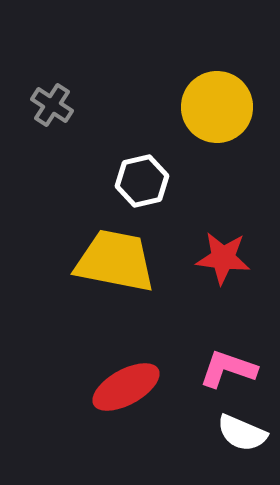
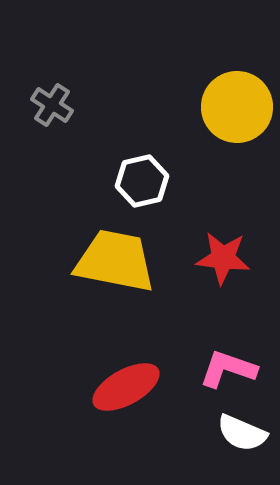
yellow circle: moved 20 px right
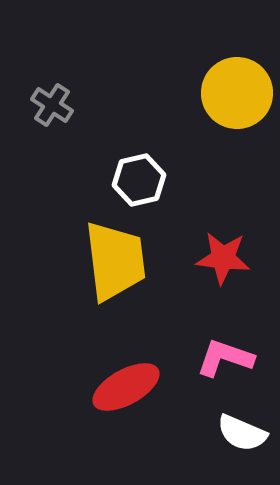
yellow circle: moved 14 px up
white hexagon: moved 3 px left, 1 px up
yellow trapezoid: rotated 72 degrees clockwise
pink L-shape: moved 3 px left, 11 px up
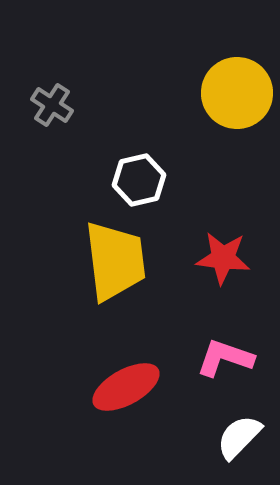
white semicircle: moved 3 px left, 4 px down; rotated 111 degrees clockwise
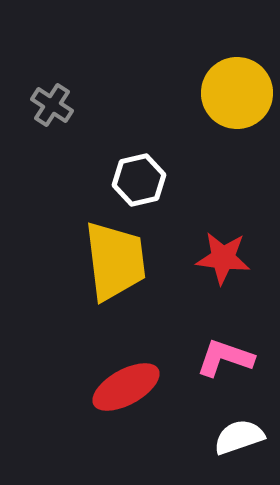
white semicircle: rotated 27 degrees clockwise
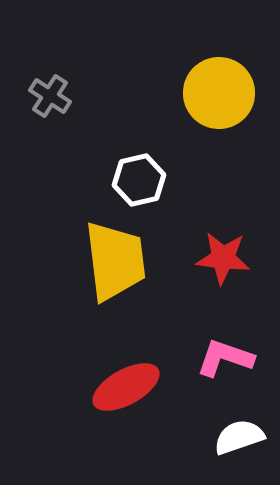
yellow circle: moved 18 px left
gray cross: moved 2 px left, 9 px up
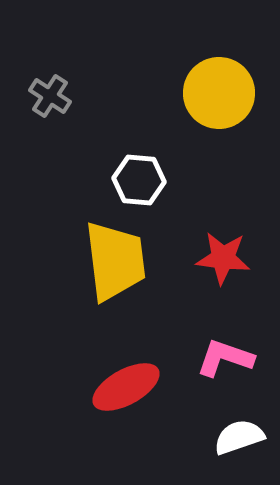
white hexagon: rotated 18 degrees clockwise
